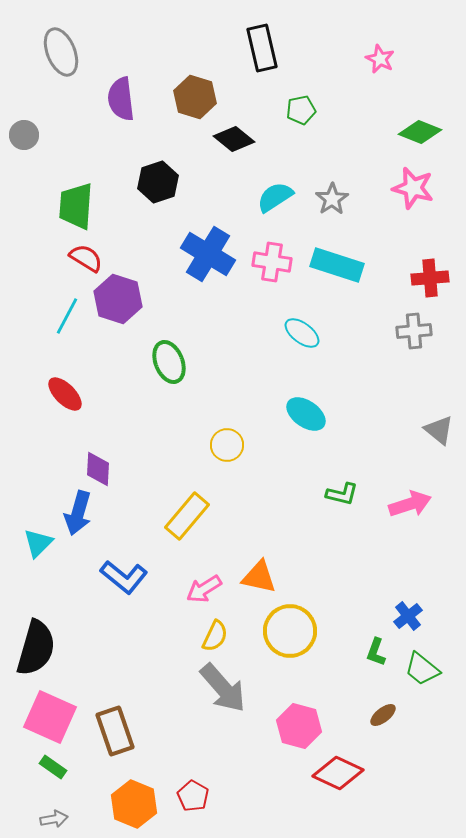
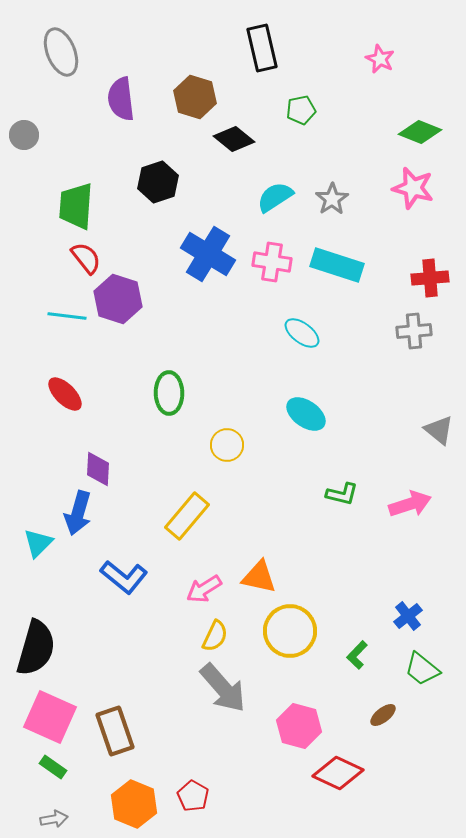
red semicircle at (86, 258): rotated 20 degrees clockwise
cyan line at (67, 316): rotated 69 degrees clockwise
green ellipse at (169, 362): moved 31 px down; rotated 21 degrees clockwise
green L-shape at (376, 652): moved 19 px left, 3 px down; rotated 24 degrees clockwise
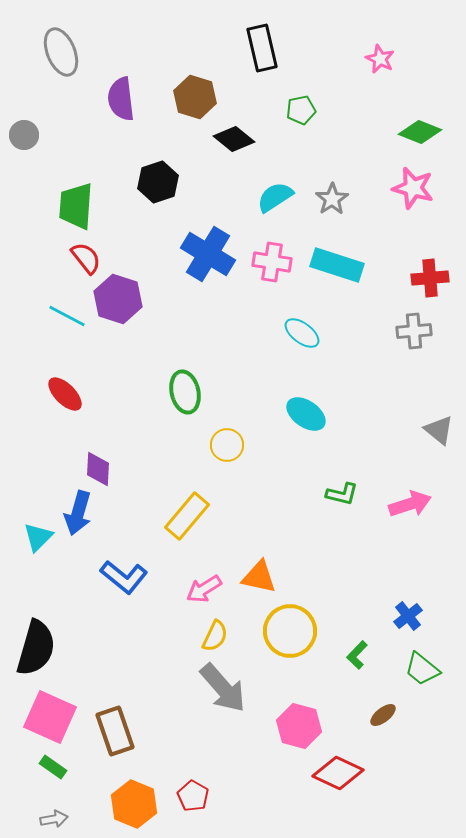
cyan line at (67, 316): rotated 21 degrees clockwise
green ellipse at (169, 393): moved 16 px right, 1 px up; rotated 12 degrees counterclockwise
cyan triangle at (38, 543): moved 6 px up
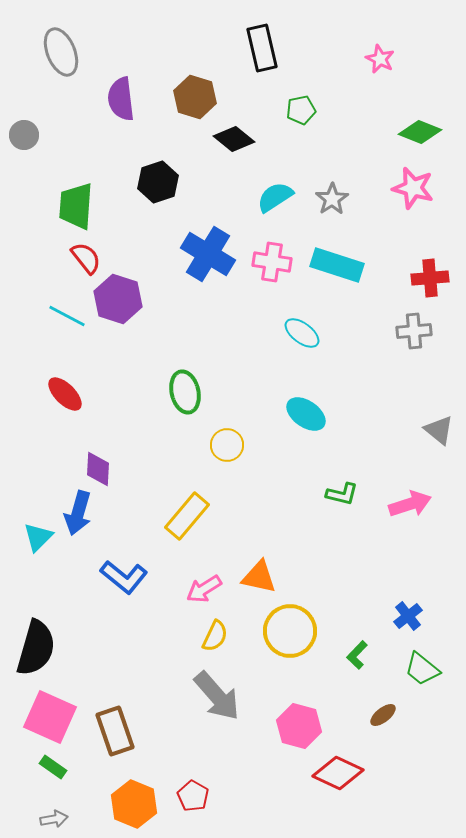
gray arrow at (223, 688): moved 6 px left, 8 px down
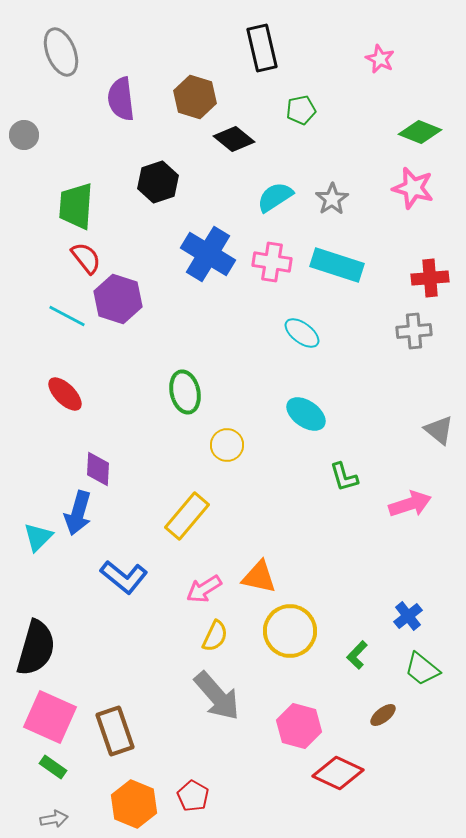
green L-shape at (342, 494): moved 2 px right, 17 px up; rotated 60 degrees clockwise
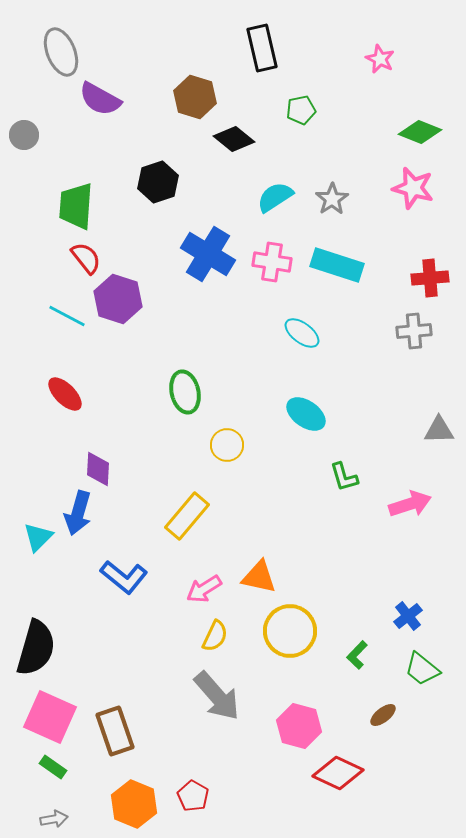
purple semicircle at (121, 99): moved 21 px left; rotated 54 degrees counterclockwise
gray triangle at (439, 430): rotated 40 degrees counterclockwise
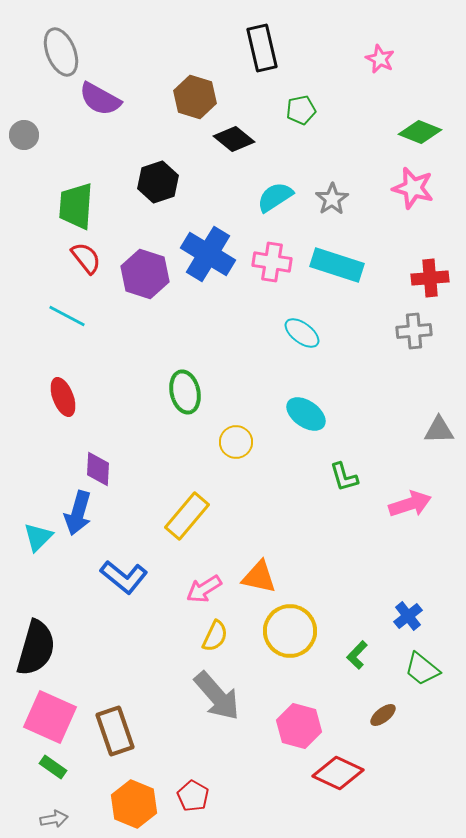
purple hexagon at (118, 299): moved 27 px right, 25 px up
red ellipse at (65, 394): moved 2 px left, 3 px down; rotated 24 degrees clockwise
yellow circle at (227, 445): moved 9 px right, 3 px up
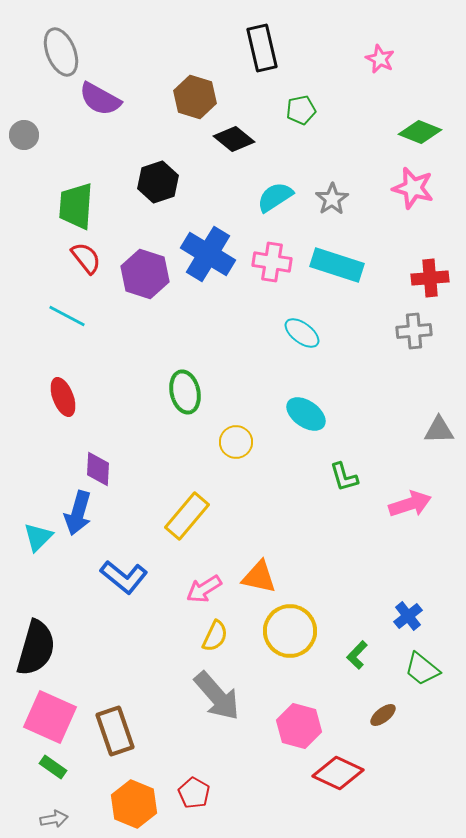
red pentagon at (193, 796): moved 1 px right, 3 px up
